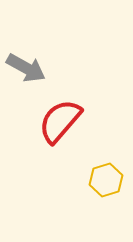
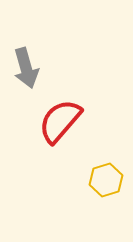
gray arrow: rotated 45 degrees clockwise
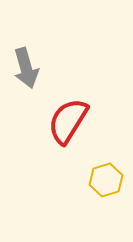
red semicircle: moved 8 px right; rotated 9 degrees counterclockwise
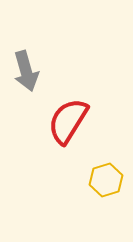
gray arrow: moved 3 px down
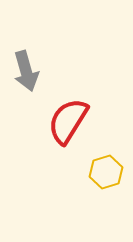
yellow hexagon: moved 8 px up
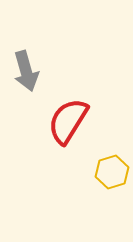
yellow hexagon: moved 6 px right
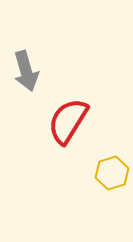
yellow hexagon: moved 1 px down
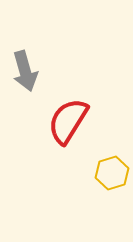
gray arrow: moved 1 px left
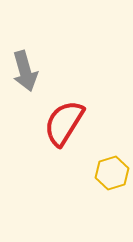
red semicircle: moved 4 px left, 2 px down
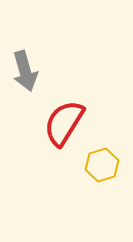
yellow hexagon: moved 10 px left, 8 px up
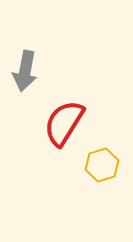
gray arrow: rotated 27 degrees clockwise
